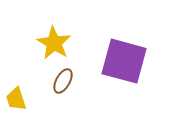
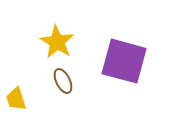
yellow star: moved 3 px right, 1 px up
brown ellipse: rotated 55 degrees counterclockwise
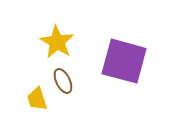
yellow trapezoid: moved 21 px right
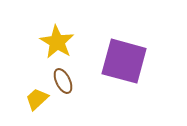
yellow trapezoid: rotated 65 degrees clockwise
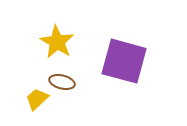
brown ellipse: moved 1 px left, 1 px down; rotated 50 degrees counterclockwise
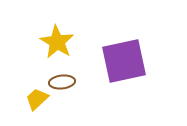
purple square: rotated 27 degrees counterclockwise
brown ellipse: rotated 20 degrees counterclockwise
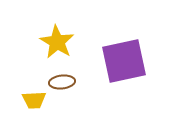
yellow trapezoid: moved 3 px left, 1 px down; rotated 140 degrees counterclockwise
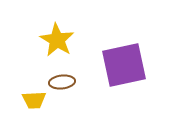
yellow star: moved 2 px up
purple square: moved 4 px down
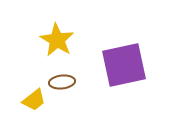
yellow trapezoid: rotated 35 degrees counterclockwise
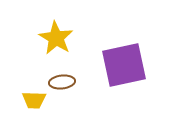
yellow star: moved 1 px left, 2 px up
yellow trapezoid: rotated 40 degrees clockwise
